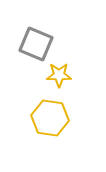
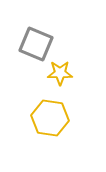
yellow star: moved 1 px right, 2 px up
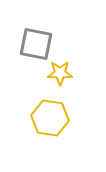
gray square: rotated 12 degrees counterclockwise
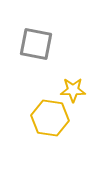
yellow star: moved 13 px right, 17 px down
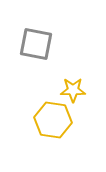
yellow hexagon: moved 3 px right, 2 px down
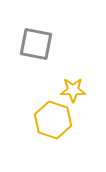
yellow hexagon: rotated 9 degrees clockwise
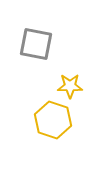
yellow star: moved 3 px left, 4 px up
